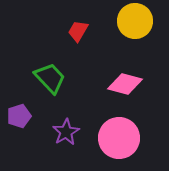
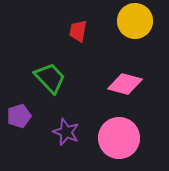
red trapezoid: rotated 20 degrees counterclockwise
purple star: rotated 20 degrees counterclockwise
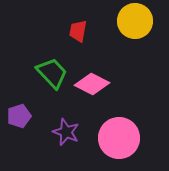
green trapezoid: moved 2 px right, 5 px up
pink diamond: moved 33 px left; rotated 12 degrees clockwise
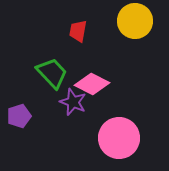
purple star: moved 7 px right, 30 px up
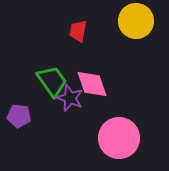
yellow circle: moved 1 px right
green trapezoid: moved 8 px down; rotated 8 degrees clockwise
pink diamond: rotated 44 degrees clockwise
purple star: moved 3 px left, 4 px up
purple pentagon: rotated 25 degrees clockwise
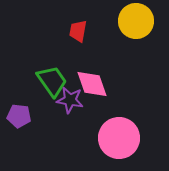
purple star: moved 2 px down; rotated 12 degrees counterclockwise
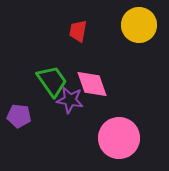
yellow circle: moved 3 px right, 4 px down
